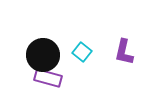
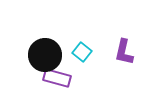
black circle: moved 2 px right
purple rectangle: moved 9 px right
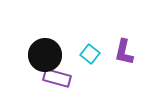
cyan square: moved 8 px right, 2 px down
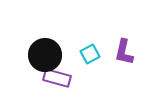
cyan square: rotated 24 degrees clockwise
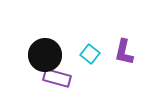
cyan square: rotated 24 degrees counterclockwise
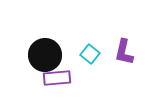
purple rectangle: rotated 20 degrees counterclockwise
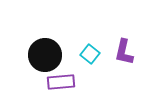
purple rectangle: moved 4 px right, 4 px down
